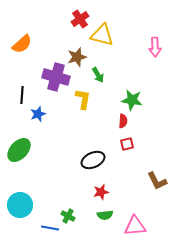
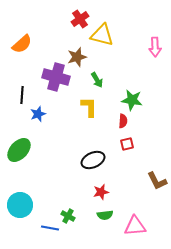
green arrow: moved 1 px left, 5 px down
yellow L-shape: moved 6 px right, 8 px down; rotated 10 degrees counterclockwise
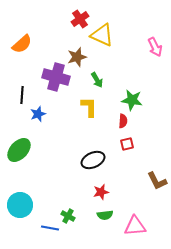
yellow triangle: rotated 10 degrees clockwise
pink arrow: rotated 24 degrees counterclockwise
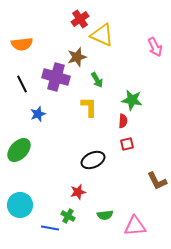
orange semicircle: rotated 35 degrees clockwise
black line: moved 11 px up; rotated 30 degrees counterclockwise
red star: moved 23 px left
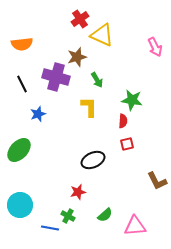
green semicircle: rotated 35 degrees counterclockwise
